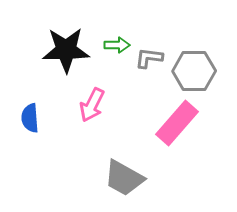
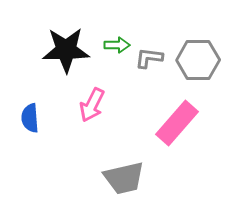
gray hexagon: moved 4 px right, 11 px up
gray trapezoid: rotated 42 degrees counterclockwise
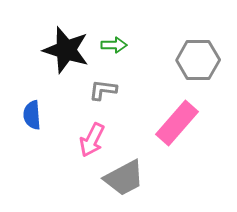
green arrow: moved 3 px left
black star: rotated 18 degrees clockwise
gray L-shape: moved 46 px left, 32 px down
pink arrow: moved 35 px down
blue semicircle: moved 2 px right, 3 px up
gray trapezoid: rotated 15 degrees counterclockwise
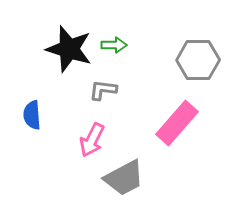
black star: moved 3 px right, 1 px up
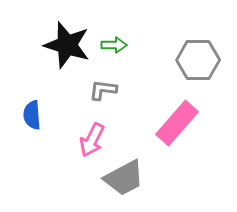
black star: moved 2 px left, 4 px up
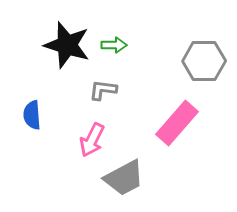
gray hexagon: moved 6 px right, 1 px down
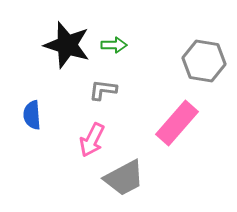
gray hexagon: rotated 9 degrees clockwise
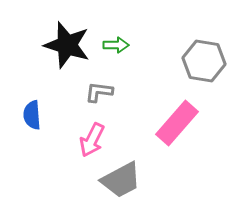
green arrow: moved 2 px right
gray L-shape: moved 4 px left, 2 px down
gray trapezoid: moved 3 px left, 2 px down
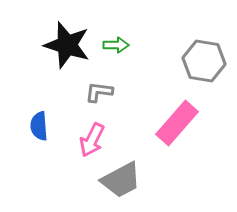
blue semicircle: moved 7 px right, 11 px down
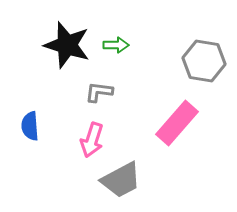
blue semicircle: moved 9 px left
pink arrow: rotated 8 degrees counterclockwise
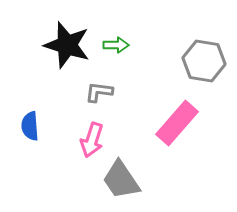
gray trapezoid: rotated 84 degrees clockwise
